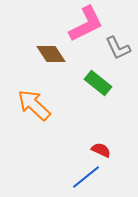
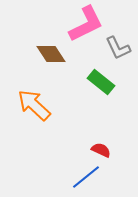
green rectangle: moved 3 px right, 1 px up
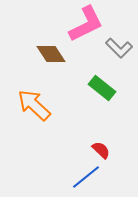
gray L-shape: moved 1 px right; rotated 20 degrees counterclockwise
green rectangle: moved 1 px right, 6 px down
red semicircle: rotated 18 degrees clockwise
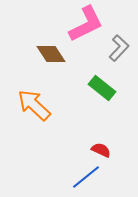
gray L-shape: rotated 92 degrees counterclockwise
red semicircle: rotated 18 degrees counterclockwise
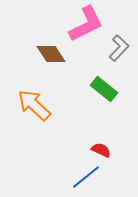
green rectangle: moved 2 px right, 1 px down
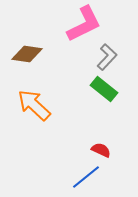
pink L-shape: moved 2 px left
gray L-shape: moved 12 px left, 9 px down
brown diamond: moved 24 px left; rotated 48 degrees counterclockwise
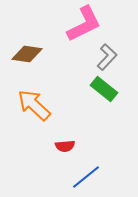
red semicircle: moved 36 px left, 4 px up; rotated 150 degrees clockwise
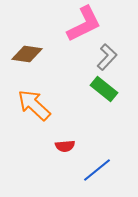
blue line: moved 11 px right, 7 px up
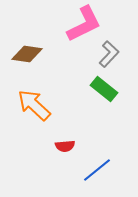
gray L-shape: moved 2 px right, 3 px up
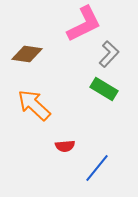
green rectangle: rotated 8 degrees counterclockwise
blue line: moved 2 px up; rotated 12 degrees counterclockwise
